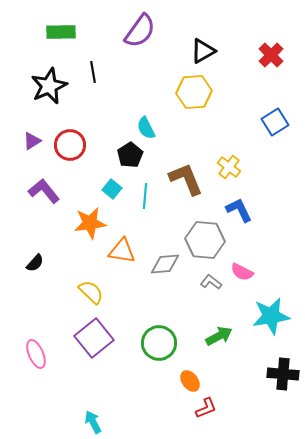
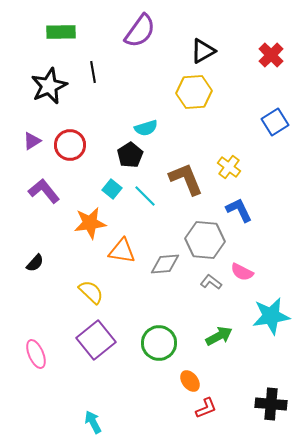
cyan semicircle: rotated 80 degrees counterclockwise
cyan line: rotated 50 degrees counterclockwise
purple square: moved 2 px right, 2 px down
black cross: moved 12 px left, 30 px down
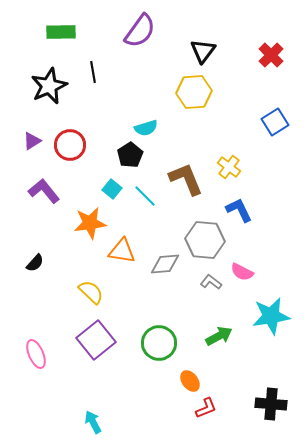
black triangle: rotated 24 degrees counterclockwise
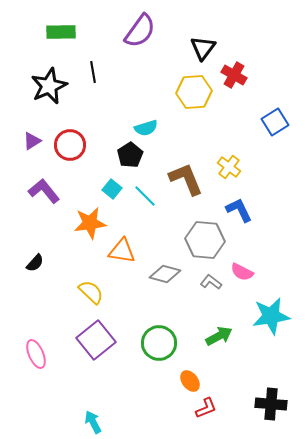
black triangle: moved 3 px up
red cross: moved 37 px left, 20 px down; rotated 15 degrees counterclockwise
gray diamond: moved 10 px down; rotated 20 degrees clockwise
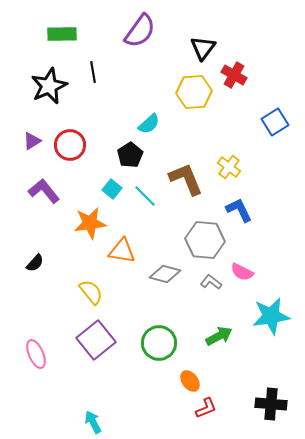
green rectangle: moved 1 px right, 2 px down
cyan semicircle: moved 3 px right, 4 px up; rotated 25 degrees counterclockwise
yellow semicircle: rotated 8 degrees clockwise
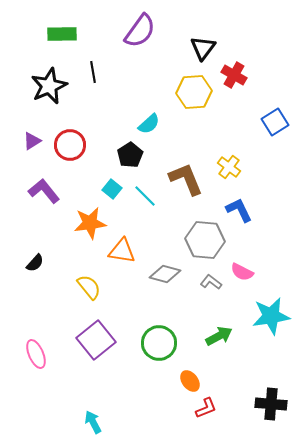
yellow semicircle: moved 2 px left, 5 px up
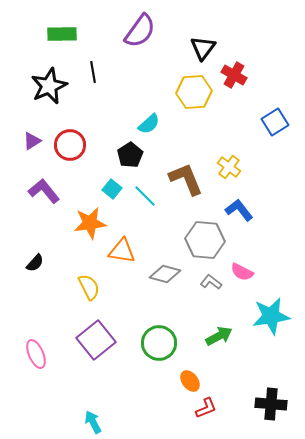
blue L-shape: rotated 12 degrees counterclockwise
yellow semicircle: rotated 12 degrees clockwise
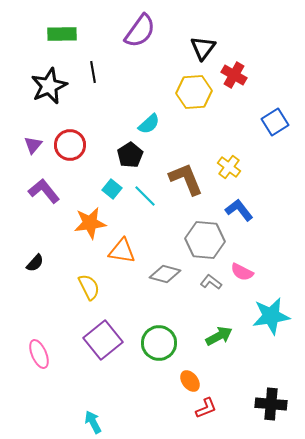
purple triangle: moved 1 px right, 4 px down; rotated 18 degrees counterclockwise
purple square: moved 7 px right
pink ellipse: moved 3 px right
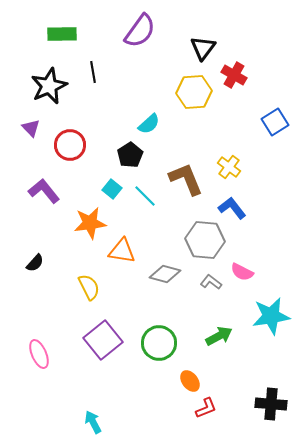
purple triangle: moved 2 px left, 17 px up; rotated 24 degrees counterclockwise
blue L-shape: moved 7 px left, 2 px up
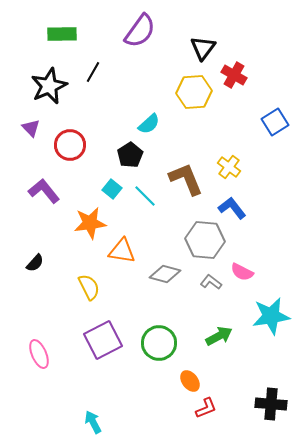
black line: rotated 40 degrees clockwise
purple square: rotated 12 degrees clockwise
